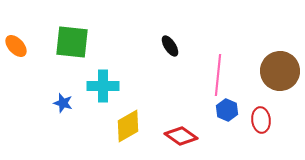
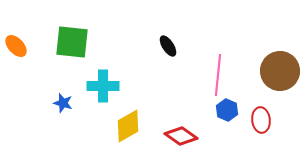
black ellipse: moved 2 px left
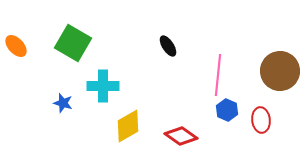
green square: moved 1 px right, 1 px down; rotated 24 degrees clockwise
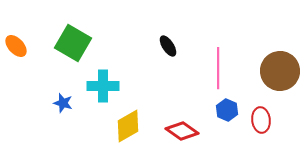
pink line: moved 7 px up; rotated 6 degrees counterclockwise
red diamond: moved 1 px right, 5 px up
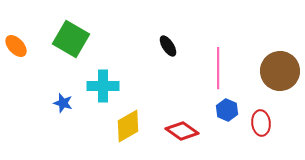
green square: moved 2 px left, 4 px up
red ellipse: moved 3 px down
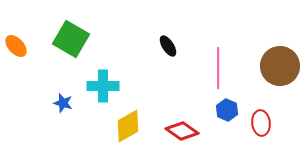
brown circle: moved 5 px up
